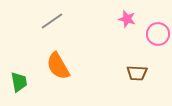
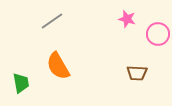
green trapezoid: moved 2 px right, 1 px down
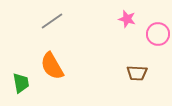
orange semicircle: moved 6 px left
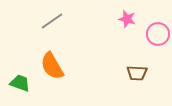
green trapezoid: moved 1 px left; rotated 60 degrees counterclockwise
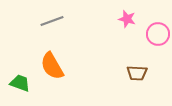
gray line: rotated 15 degrees clockwise
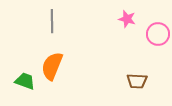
gray line: rotated 70 degrees counterclockwise
orange semicircle: rotated 52 degrees clockwise
brown trapezoid: moved 8 px down
green trapezoid: moved 5 px right, 2 px up
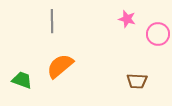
orange semicircle: moved 8 px right; rotated 28 degrees clockwise
green trapezoid: moved 3 px left, 1 px up
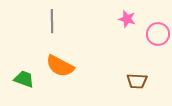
orange semicircle: rotated 112 degrees counterclockwise
green trapezoid: moved 2 px right, 1 px up
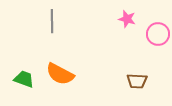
orange semicircle: moved 8 px down
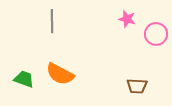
pink circle: moved 2 px left
brown trapezoid: moved 5 px down
